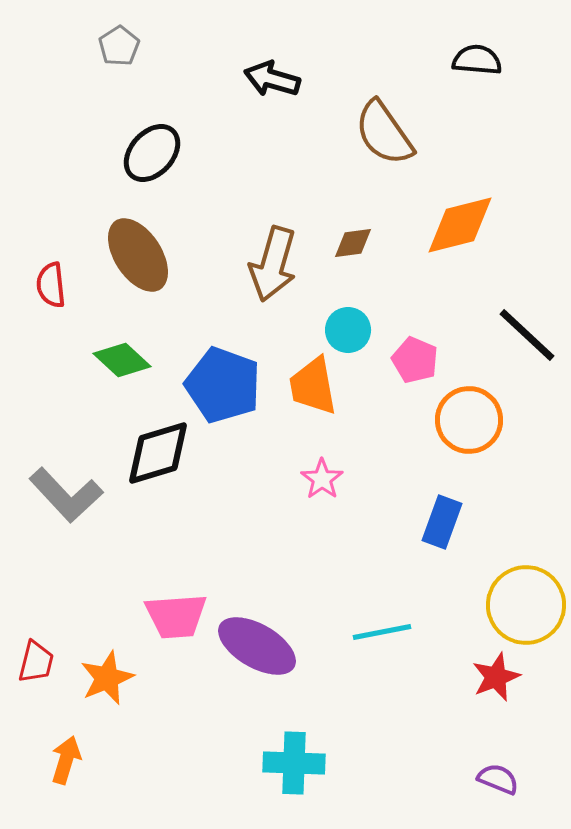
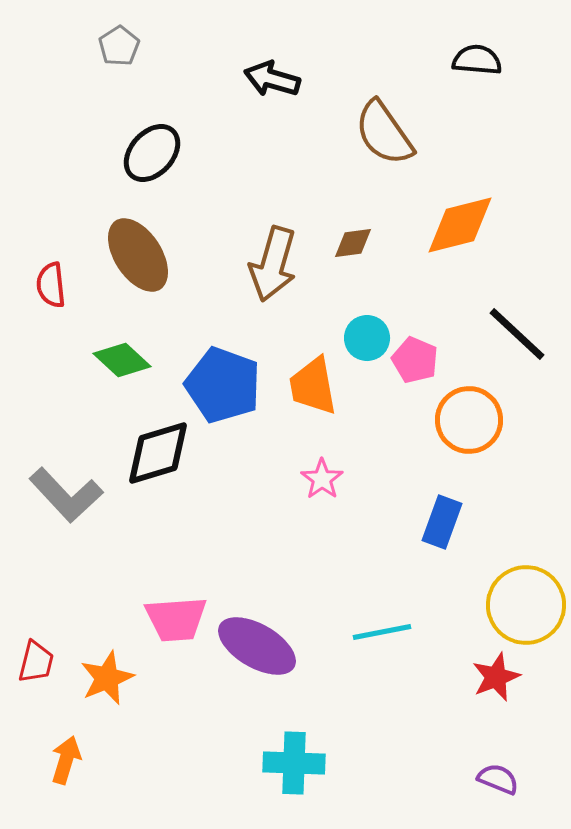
cyan circle: moved 19 px right, 8 px down
black line: moved 10 px left, 1 px up
pink trapezoid: moved 3 px down
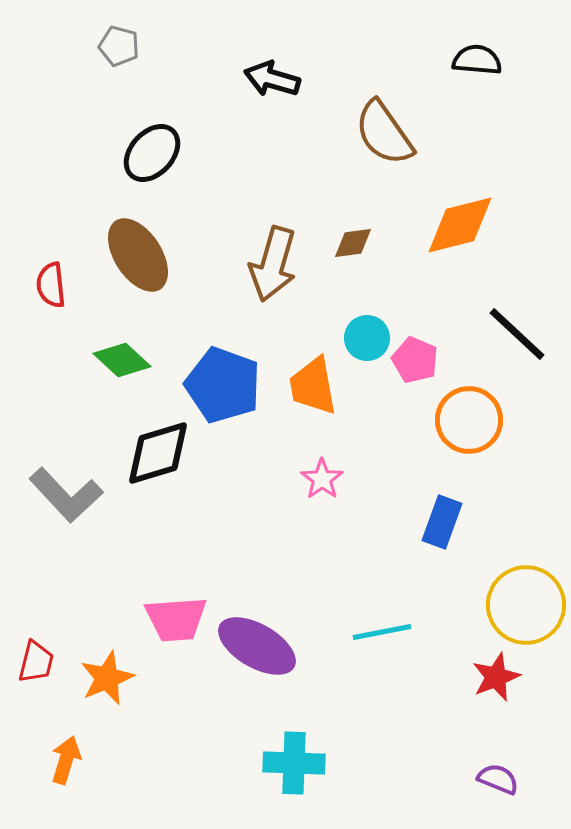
gray pentagon: rotated 24 degrees counterclockwise
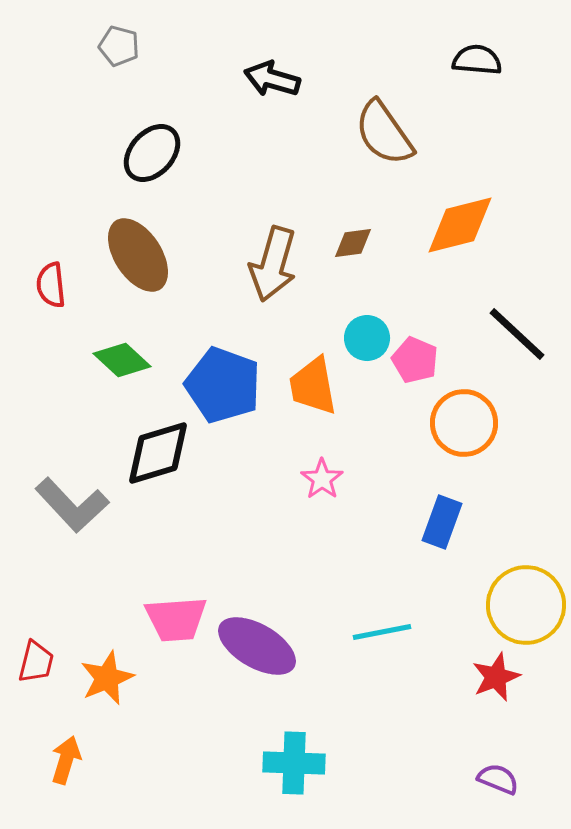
orange circle: moved 5 px left, 3 px down
gray L-shape: moved 6 px right, 10 px down
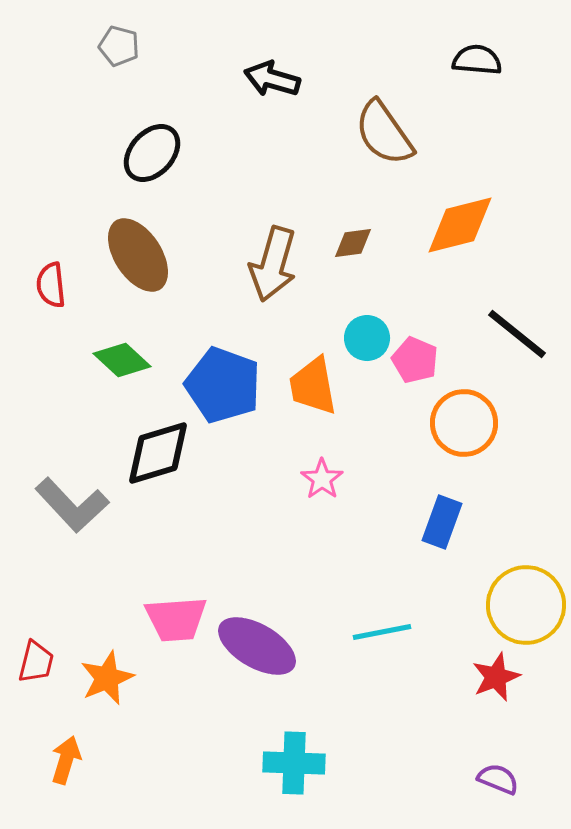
black line: rotated 4 degrees counterclockwise
